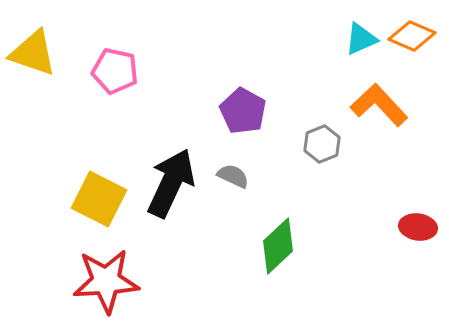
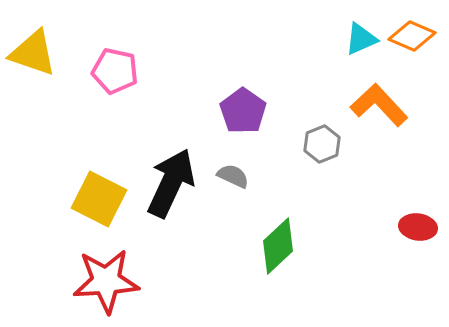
purple pentagon: rotated 6 degrees clockwise
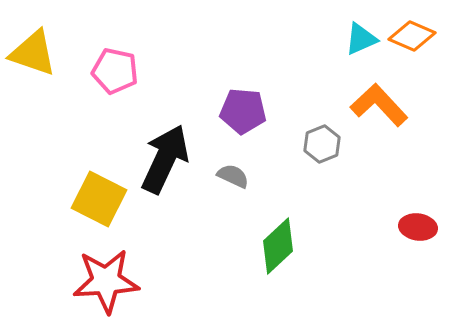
purple pentagon: rotated 30 degrees counterclockwise
black arrow: moved 6 px left, 24 px up
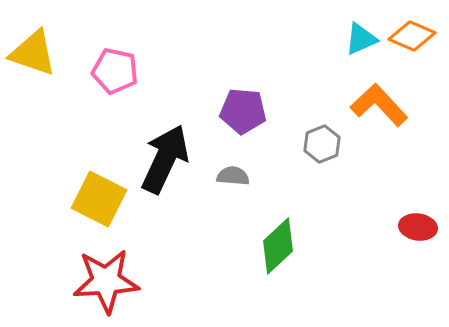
gray semicircle: rotated 20 degrees counterclockwise
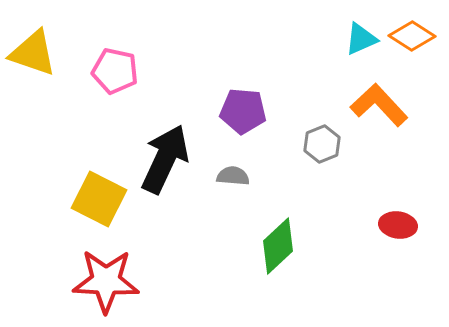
orange diamond: rotated 9 degrees clockwise
red ellipse: moved 20 px left, 2 px up
red star: rotated 6 degrees clockwise
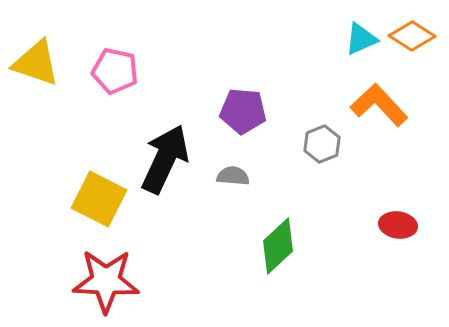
yellow triangle: moved 3 px right, 10 px down
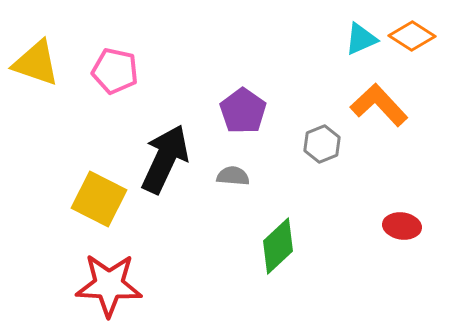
purple pentagon: rotated 30 degrees clockwise
red ellipse: moved 4 px right, 1 px down
red star: moved 3 px right, 4 px down
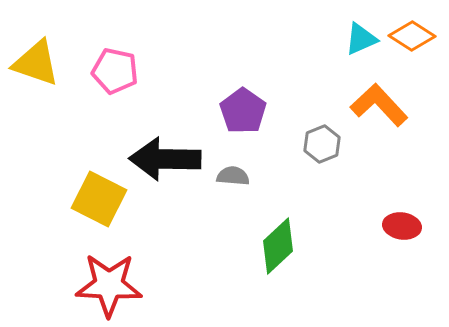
black arrow: rotated 114 degrees counterclockwise
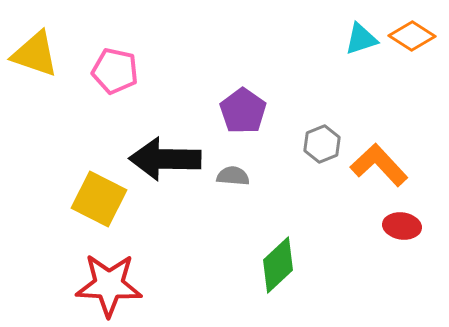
cyan triangle: rotated 6 degrees clockwise
yellow triangle: moved 1 px left, 9 px up
orange L-shape: moved 60 px down
green diamond: moved 19 px down
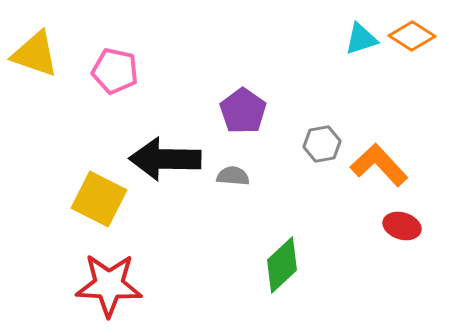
gray hexagon: rotated 12 degrees clockwise
red ellipse: rotated 9 degrees clockwise
green diamond: moved 4 px right
